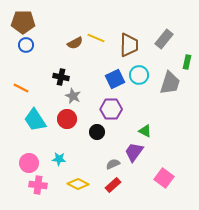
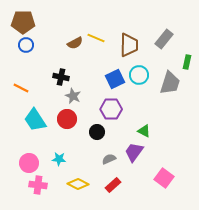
green triangle: moved 1 px left
gray semicircle: moved 4 px left, 5 px up
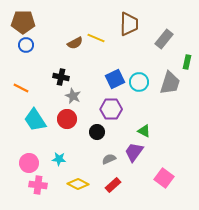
brown trapezoid: moved 21 px up
cyan circle: moved 7 px down
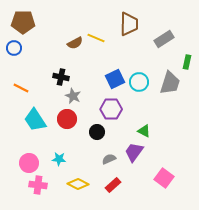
gray rectangle: rotated 18 degrees clockwise
blue circle: moved 12 px left, 3 px down
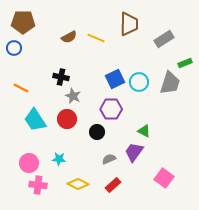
brown semicircle: moved 6 px left, 6 px up
green rectangle: moved 2 px left, 1 px down; rotated 56 degrees clockwise
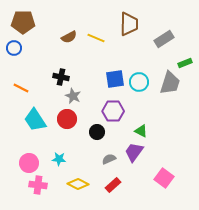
blue square: rotated 18 degrees clockwise
purple hexagon: moved 2 px right, 2 px down
green triangle: moved 3 px left
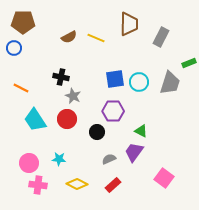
gray rectangle: moved 3 px left, 2 px up; rotated 30 degrees counterclockwise
green rectangle: moved 4 px right
yellow diamond: moved 1 px left
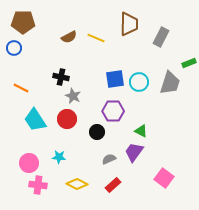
cyan star: moved 2 px up
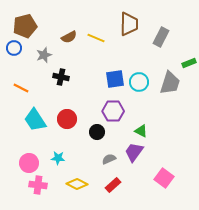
brown pentagon: moved 2 px right, 4 px down; rotated 15 degrees counterclockwise
gray star: moved 29 px left, 41 px up; rotated 28 degrees clockwise
cyan star: moved 1 px left, 1 px down
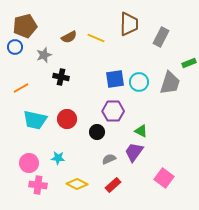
blue circle: moved 1 px right, 1 px up
orange line: rotated 56 degrees counterclockwise
cyan trapezoid: rotated 45 degrees counterclockwise
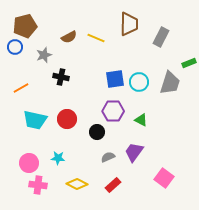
green triangle: moved 11 px up
gray semicircle: moved 1 px left, 2 px up
